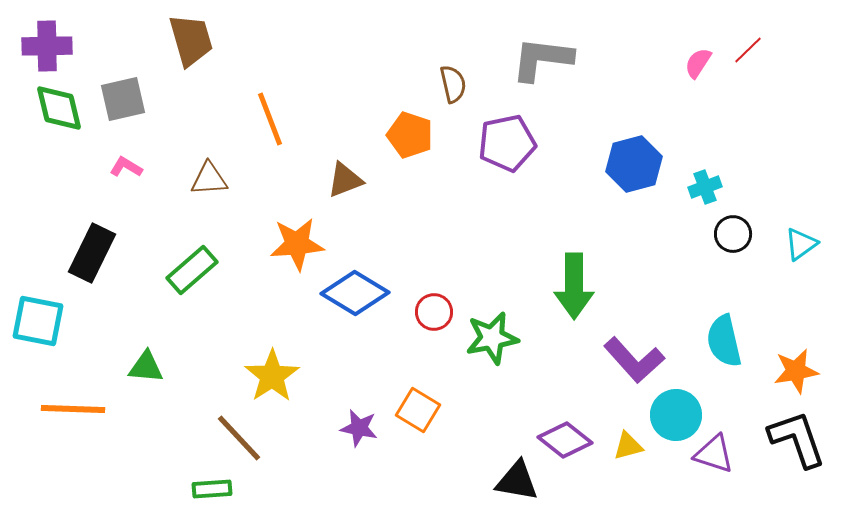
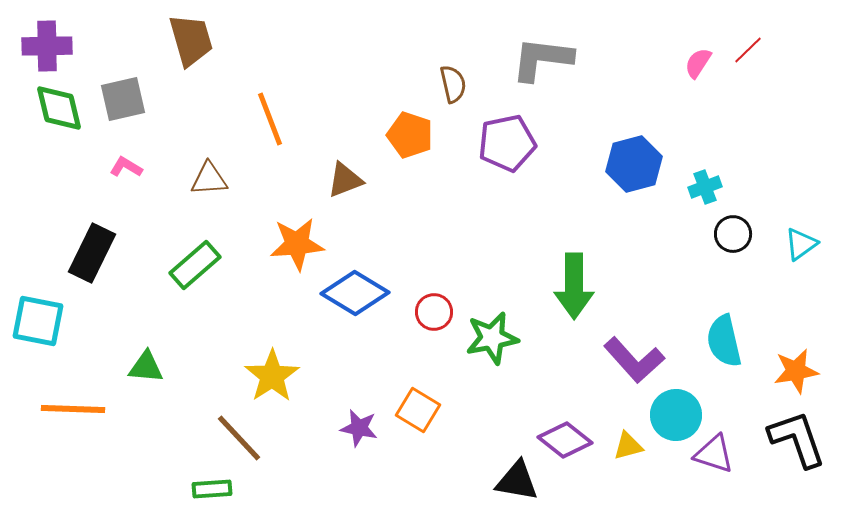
green rectangle at (192, 270): moved 3 px right, 5 px up
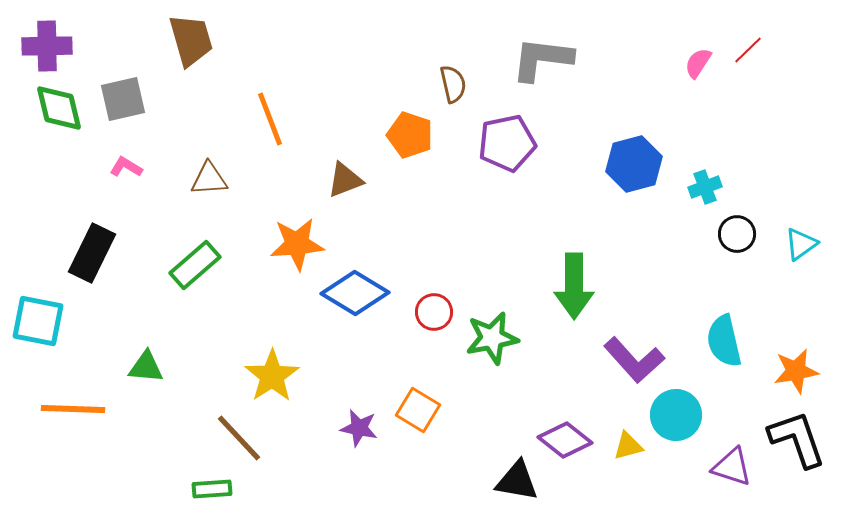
black circle at (733, 234): moved 4 px right
purple triangle at (714, 454): moved 18 px right, 13 px down
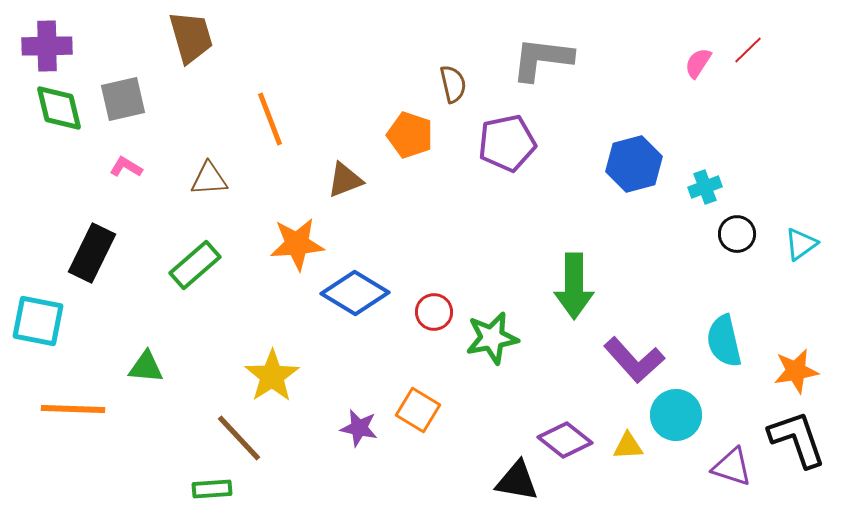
brown trapezoid at (191, 40): moved 3 px up
yellow triangle at (628, 446): rotated 12 degrees clockwise
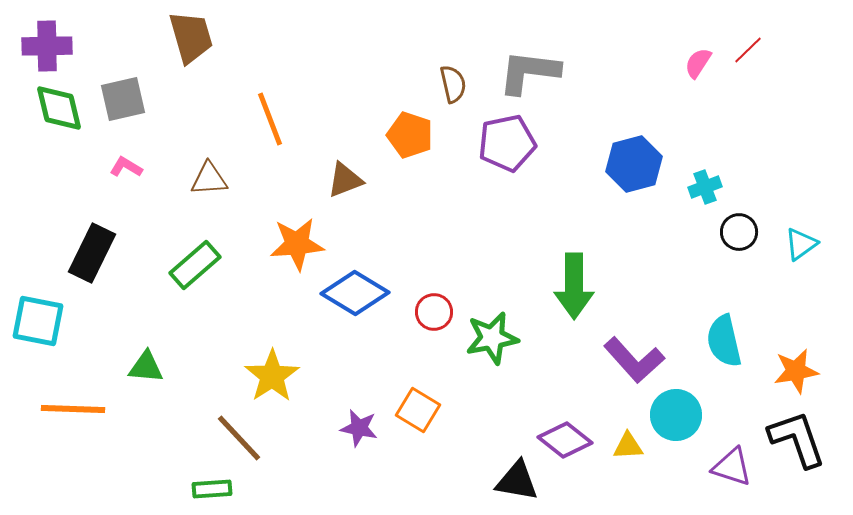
gray L-shape at (542, 59): moved 13 px left, 13 px down
black circle at (737, 234): moved 2 px right, 2 px up
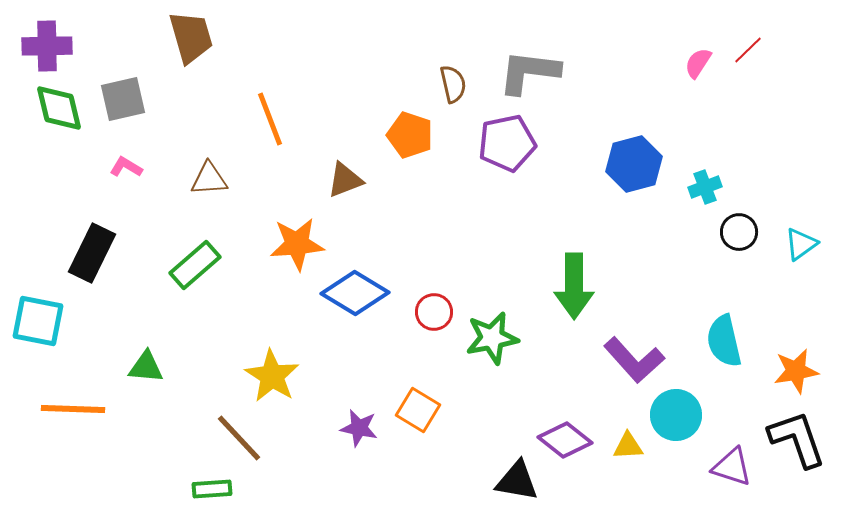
yellow star at (272, 376): rotated 6 degrees counterclockwise
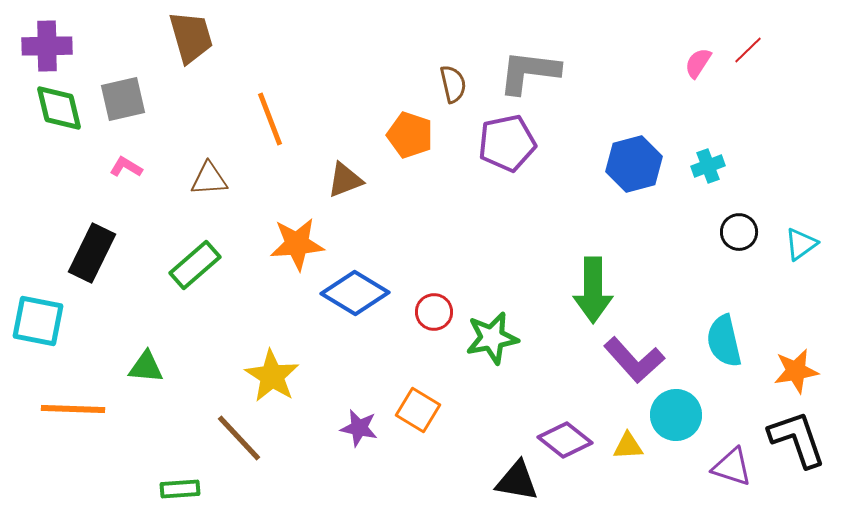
cyan cross at (705, 187): moved 3 px right, 21 px up
green arrow at (574, 286): moved 19 px right, 4 px down
green rectangle at (212, 489): moved 32 px left
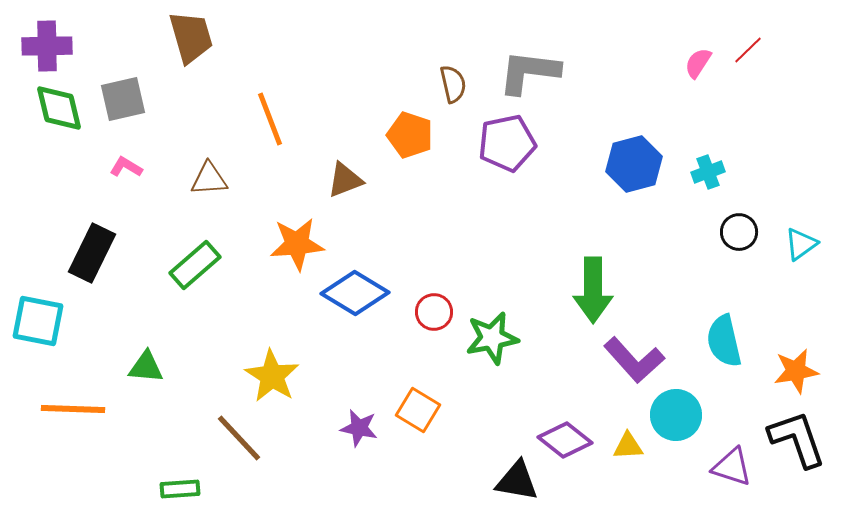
cyan cross at (708, 166): moved 6 px down
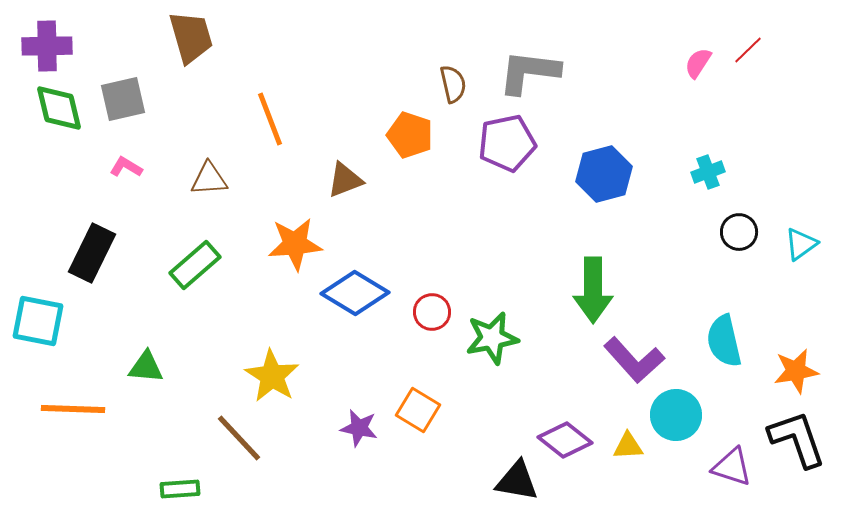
blue hexagon at (634, 164): moved 30 px left, 10 px down
orange star at (297, 244): moved 2 px left
red circle at (434, 312): moved 2 px left
